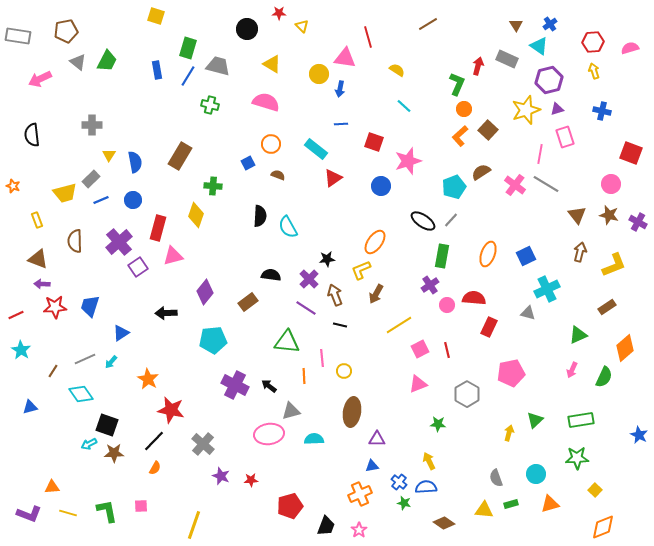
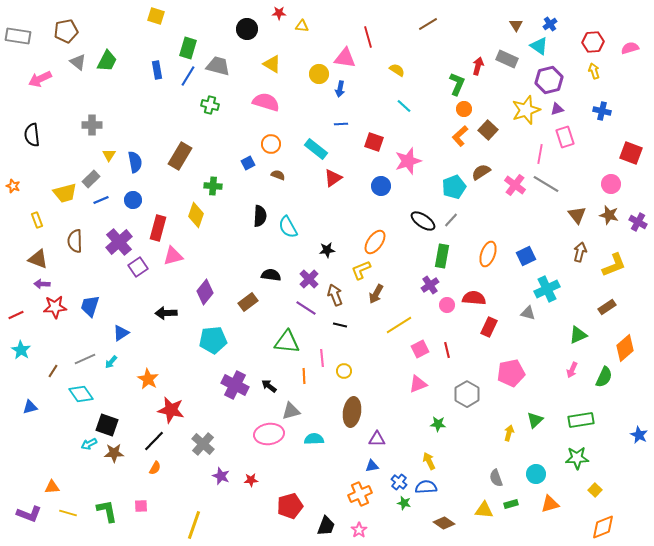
yellow triangle at (302, 26): rotated 40 degrees counterclockwise
black star at (327, 259): moved 9 px up
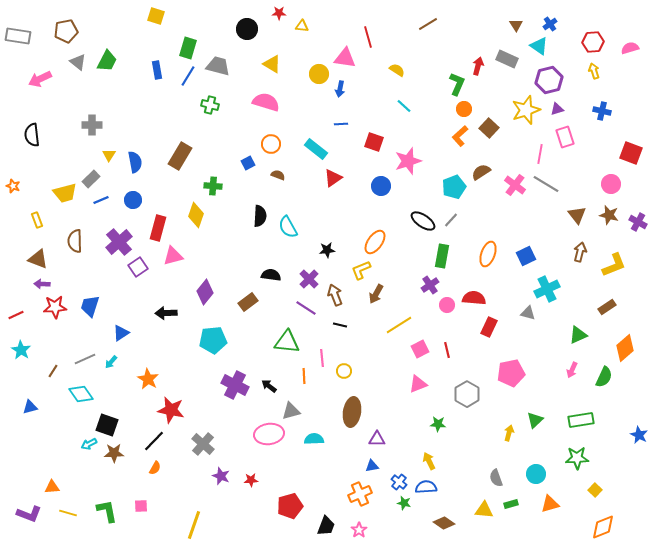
brown square at (488, 130): moved 1 px right, 2 px up
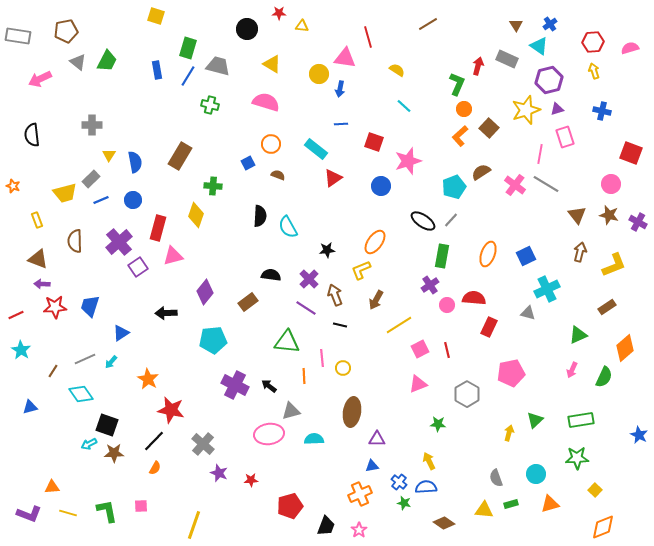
brown arrow at (376, 294): moved 6 px down
yellow circle at (344, 371): moved 1 px left, 3 px up
purple star at (221, 476): moved 2 px left, 3 px up
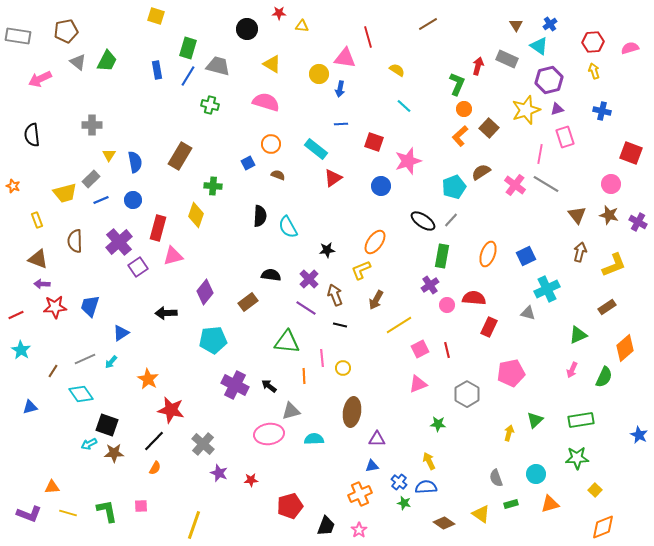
yellow triangle at (484, 510): moved 3 px left, 4 px down; rotated 30 degrees clockwise
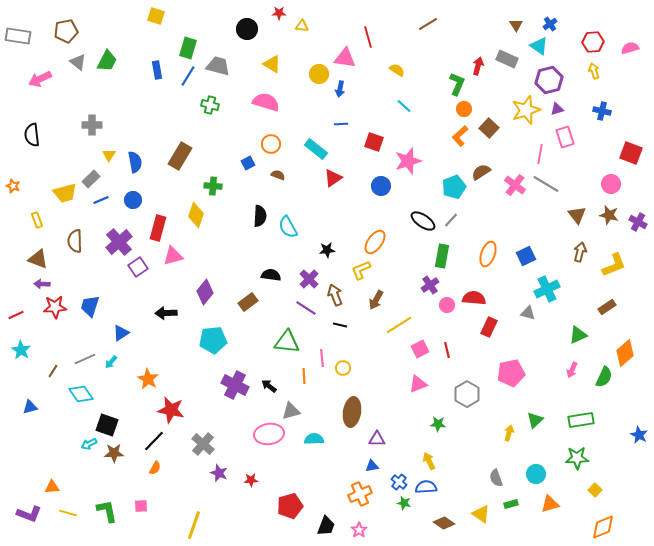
orange diamond at (625, 348): moved 5 px down
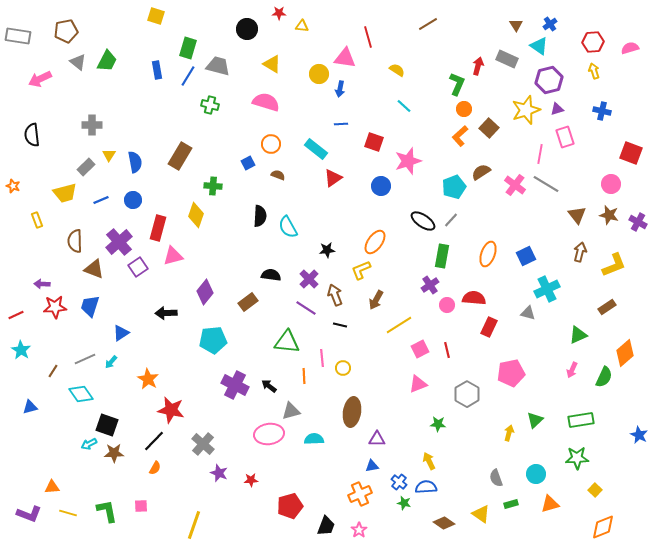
gray rectangle at (91, 179): moved 5 px left, 12 px up
brown triangle at (38, 259): moved 56 px right, 10 px down
